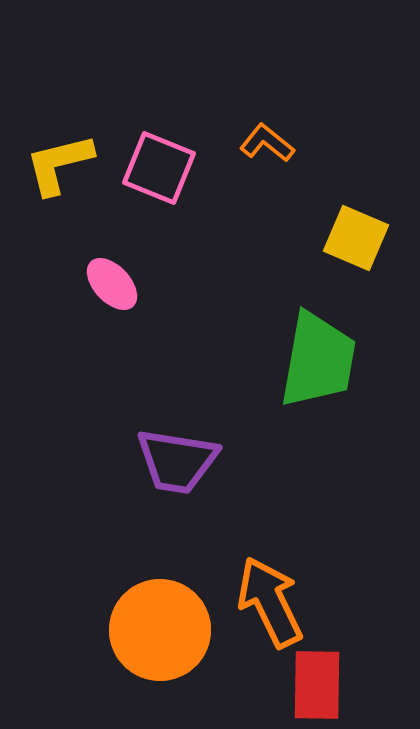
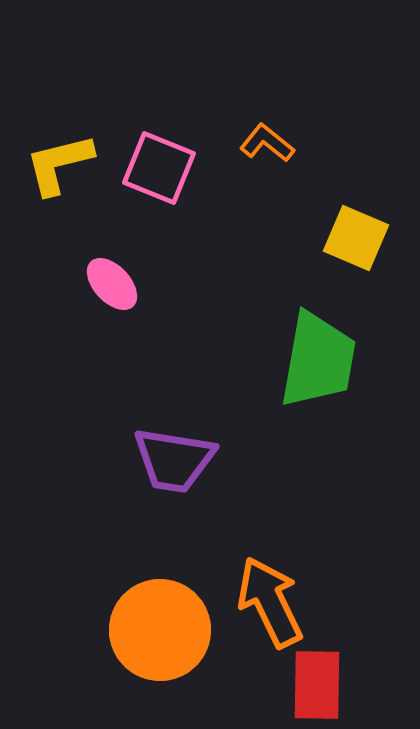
purple trapezoid: moved 3 px left, 1 px up
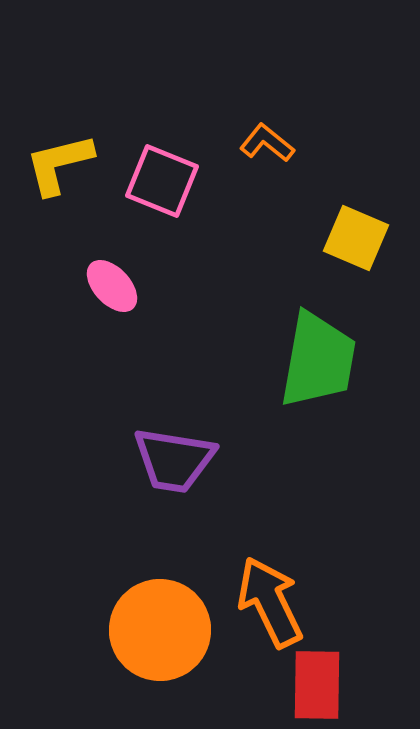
pink square: moved 3 px right, 13 px down
pink ellipse: moved 2 px down
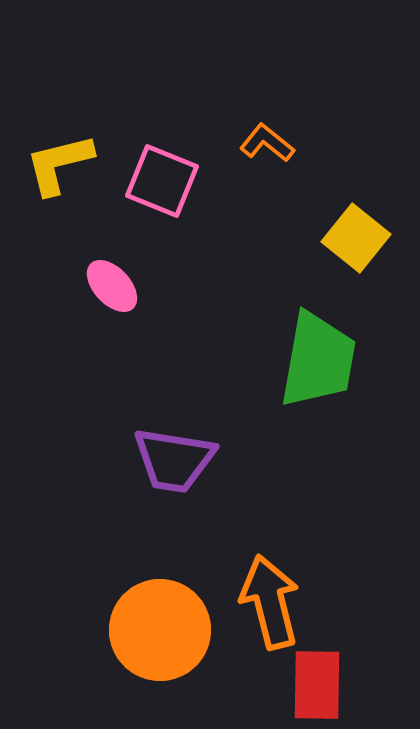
yellow square: rotated 16 degrees clockwise
orange arrow: rotated 12 degrees clockwise
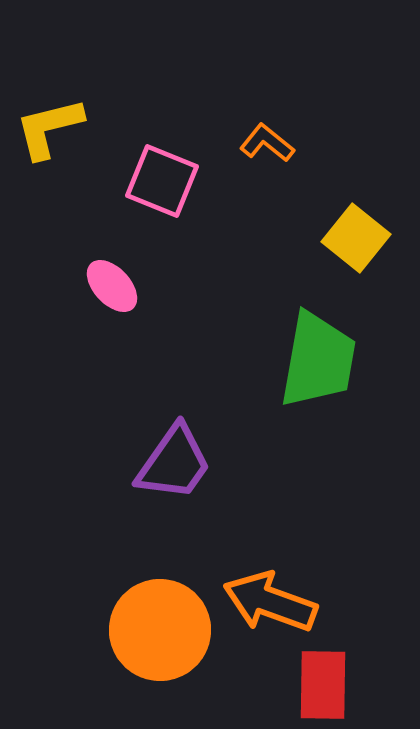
yellow L-shape: moved 10 px left, 36 px up
purple trapezoid: moved 3 px down; rotated 64 degrees counterclockwise
orange arrow: rotated 56 degrees counterclockwise
red rectangle: moved 6 px right
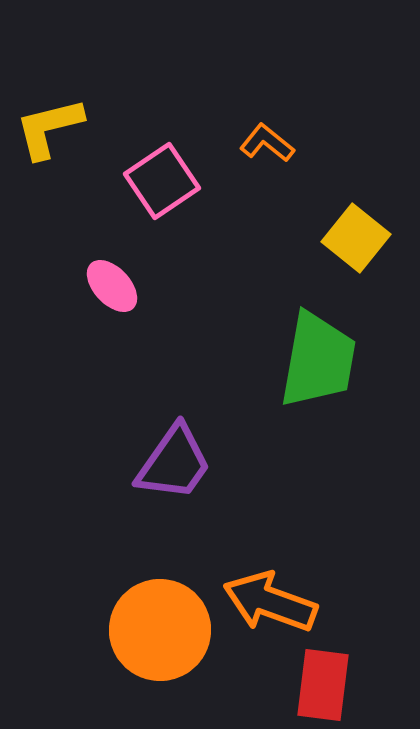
pink square: rotated 34 degrees clockwise
red rectangle: rotated 6 degrees clockwise
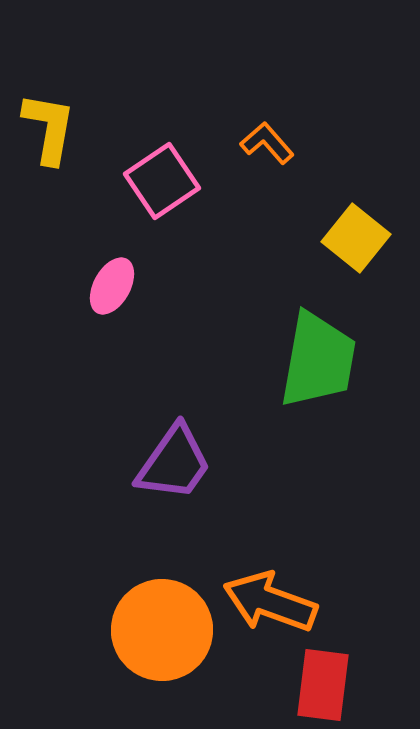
yellow L-shape: rotated 114 degrees clockwise
orange L-shape: rotated 10 degrees clockwise
pink ellipse: rotated 72 degrees clockwise
orange circle: moved 2 px right
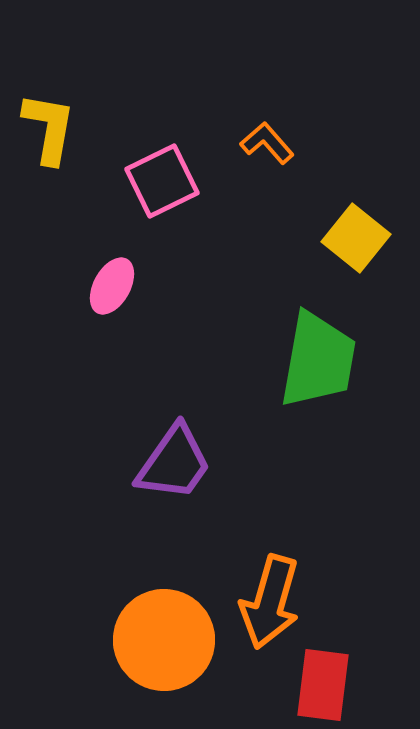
pink square: rotated 8 degrees clockwise
orange arrow: rotated 94 degrees counterclockwise
orange circle: moved 2 px right, 10 px down
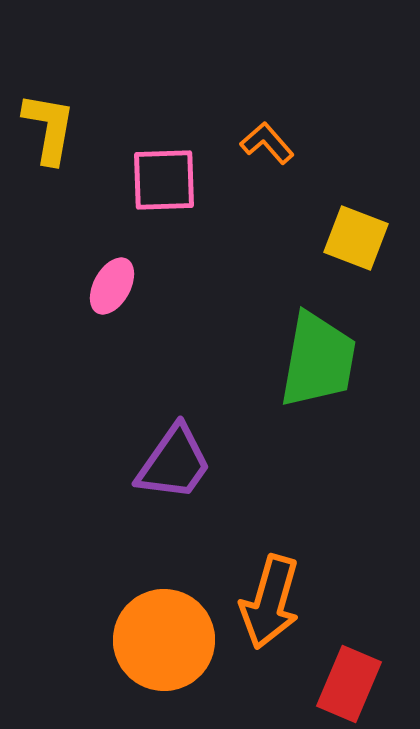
pink square: moved 2 px right, 1 px up; rotated 24 degrees clockwise
yellow square: rotated 18 degrees counterclockwise
red rectangle: moved 26 px right, 1 px up; rotated 16 degrees clockwise
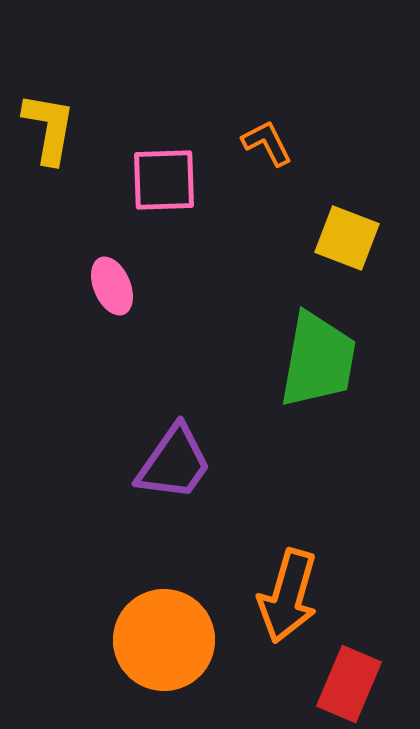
orange L-shape: rotated 14 degrees clockwise
yellow square: moved 9 px left
pink ellipse: rotated 52 degrees counterclockwise
orange arrow: moved 18 px right, 6 px up
